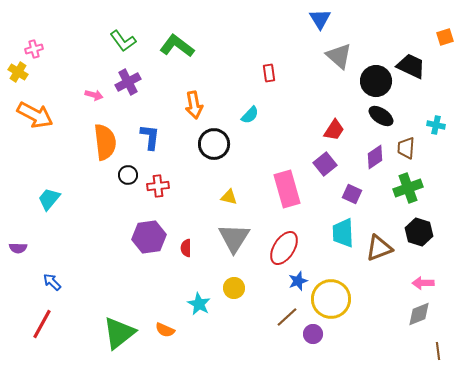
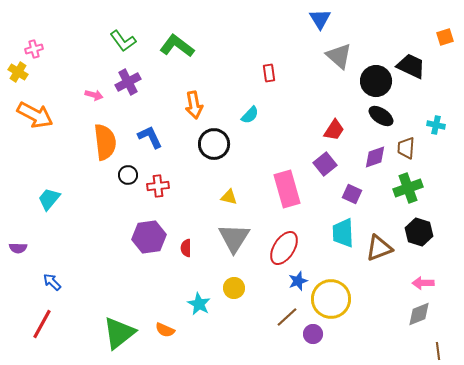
blue L-shape at (150, 137): rotated 32 degrees counterclockwise
purple diamond at (375, 157): rotated 15 degrees clockwise
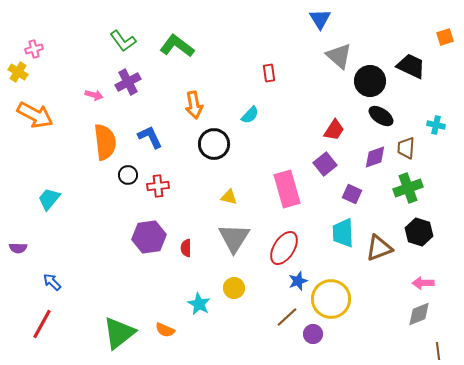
black circle at (376, 81): moved 6 px left
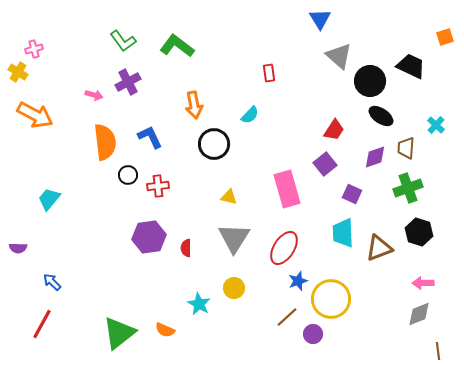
cyan cross at (436, 125): rotated 30 degrees clockwise
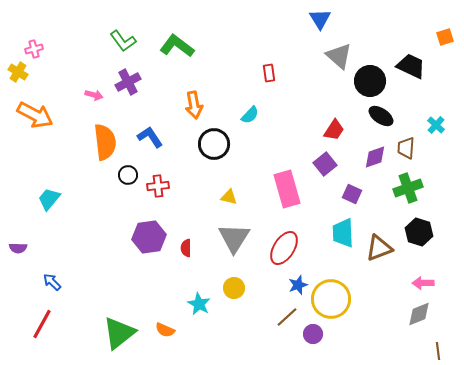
blue L-shape at (150, 137): rotated 8 degrees counterclockwise
blue star at (298, 281): moved 4 px down
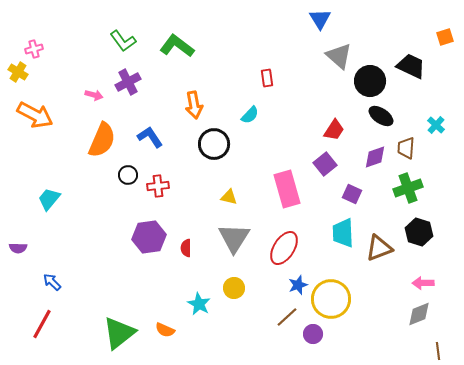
red rectangle at (269, 73): moved 2 px left, 5 px down
orange semicircle at (105, 142): moved 3 px left, 2 px up; rotated 30 degrees clockwise
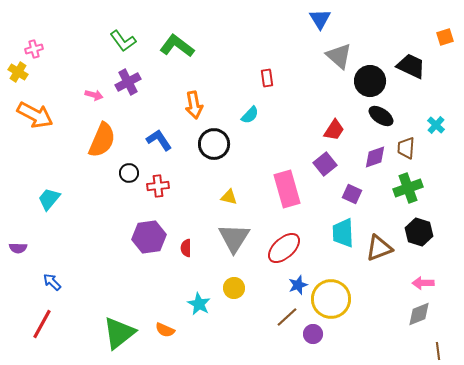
blue L-shape at (150, 137): moved 9 px right, 3 px down
black circle at (128, 175): moved 1 px right, 2 px up
red ellipse at (284, 248): rotated 16 degrees clockwise
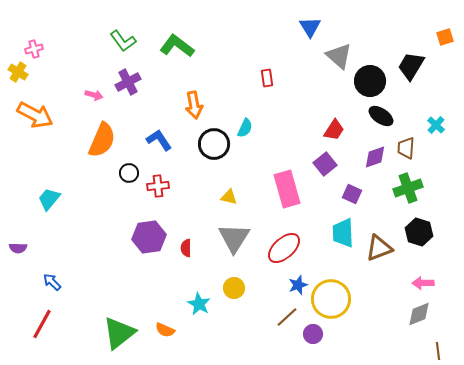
blue triangle at (320, 19): moved 10 px left, 8 px down
black trapezoid at (411, 66): rotated 84 degrees counterclockwise
cyan semicircle at (250, 115): moved 5 px left, 13 px down; rotated 18 degrees counterclockwise
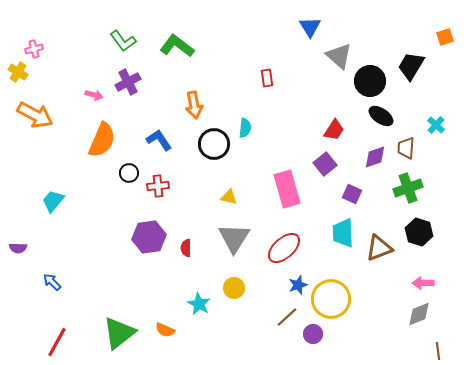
cyan semicircle at (245, 128): rotated 18 degrees counterclockwise
cyan trapezoid at (49, 199): moved 4 px right, 2 px down
red line at (42, 324): moved 15 px right, 18 px down
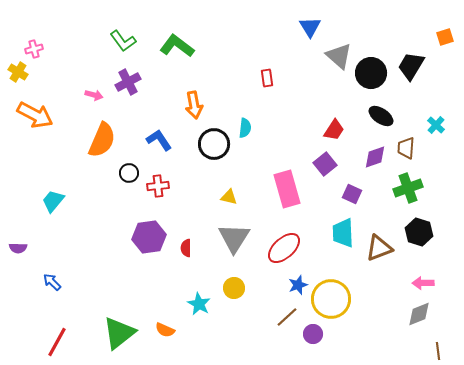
black circle at (370, 81): moved 1 px right, 8 px up
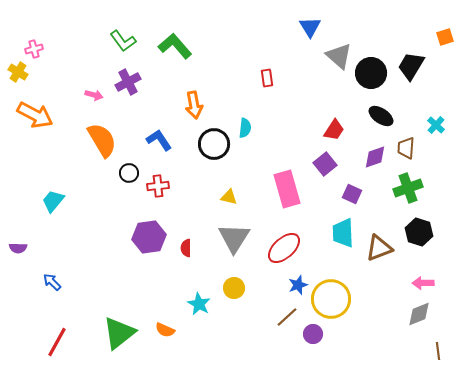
green L-shape at (177, 46): moved 2 px left; rotated 12 degrees clockwise
orange semicircle at (102, 140): rotated 54 degrees counterclockwise
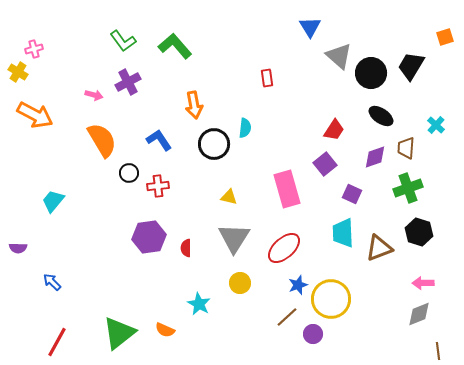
yellow circle at (234, 288): moved 6 px right, 5 px up
